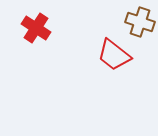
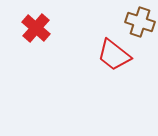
red cross: rotated 8 degrees clockwise
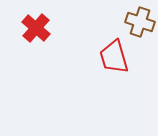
red trapezoid: moved 2 px down; rotated 36 degrees clockwise
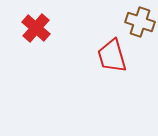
red trapezoid: moved 2 px left, 1 px up
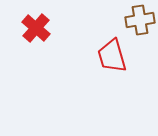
brown cross: moved 2 px up; rotated 28 degrees counterclockwise
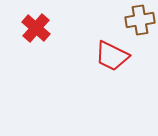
red trapezoid: rotated 48 degrees counterclockwise
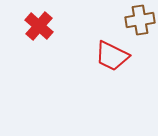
red cross: moved 3 px right, 2 px up
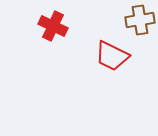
red cross: moved 14 px right; rotated 16 degrees counterclockwise
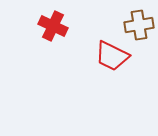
brown cross: moved 1 px left, 5 px down
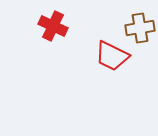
brown cross: moved 1 px right, 3 px down
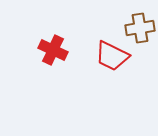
red cross: moved 24 px down
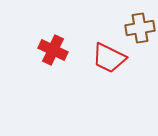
red trapezoid: moved 3 px left, 2 px down
